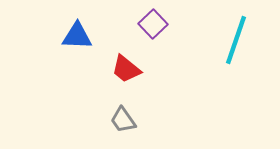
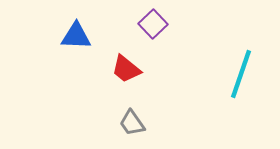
blue triangle: moved 1 px left
cyan line: moved 5 px right, 34 px down
gray trapezoid: moved 9 px right, 3 px down
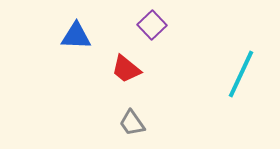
purple square: moved 1 px left, 1 px down
cyan line: rotated 6 degrees clockwise
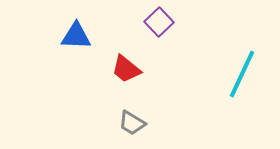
purple square: moved 7 px right, 3 px up
cyan line: moved 1 px right
gray trapezoid: rotated 24 degrees counterclockwise
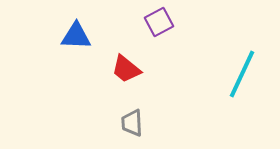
purple square: rotated 16 degrees clockwise
gray trapezoid: rotated 56 degrees clockwise
